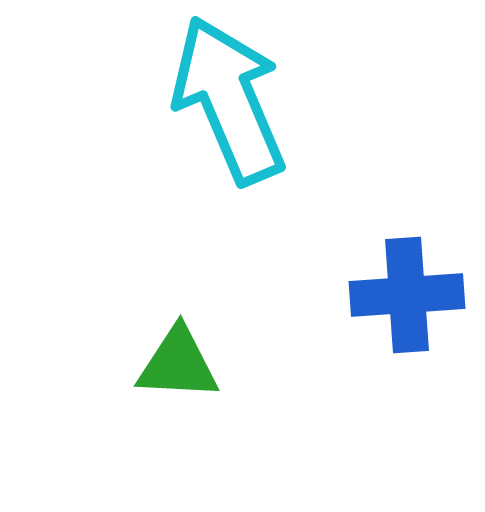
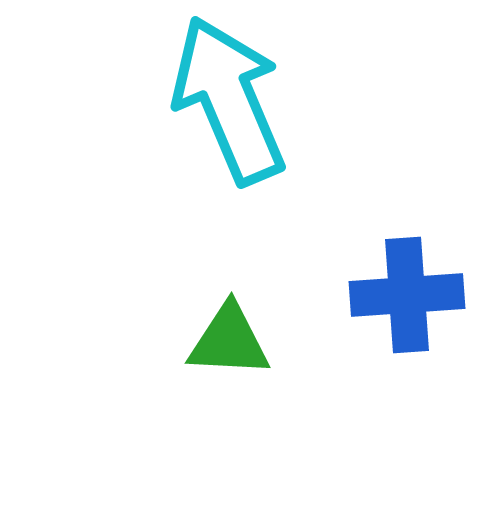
green triangle: moved 51 px right, 23 px up
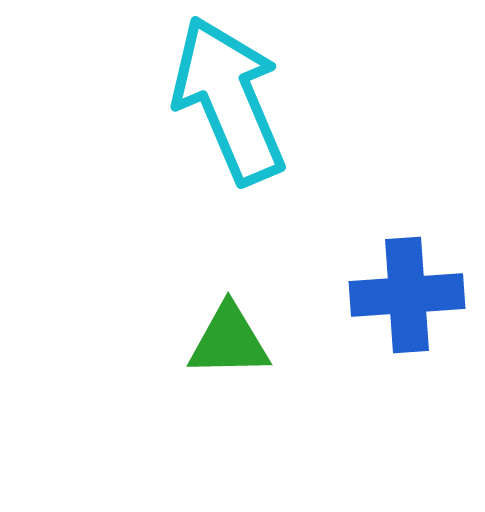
green triangle: rotated 4 degrees counterclockwise
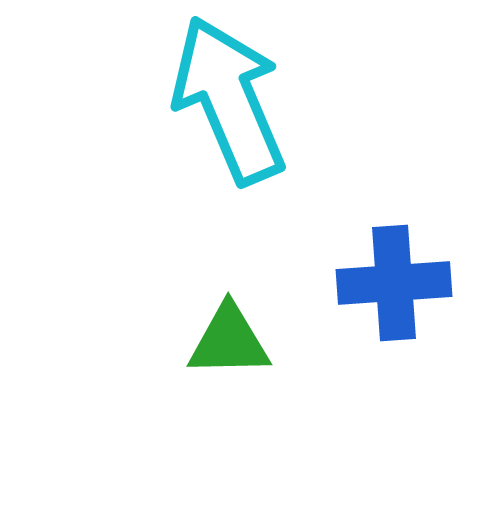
blue cross: moved 13 px left, 12 px up
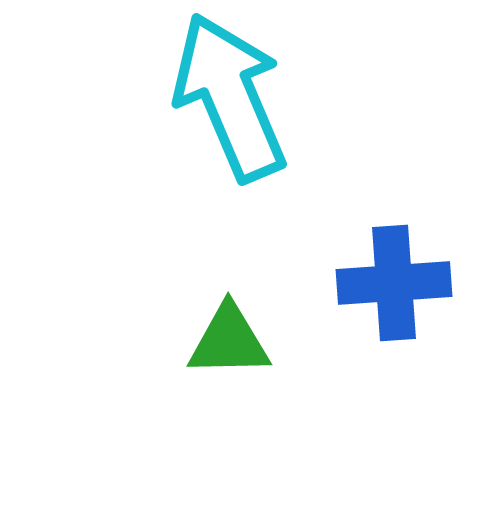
cyan arrow: moved 1 px right, 3 px up
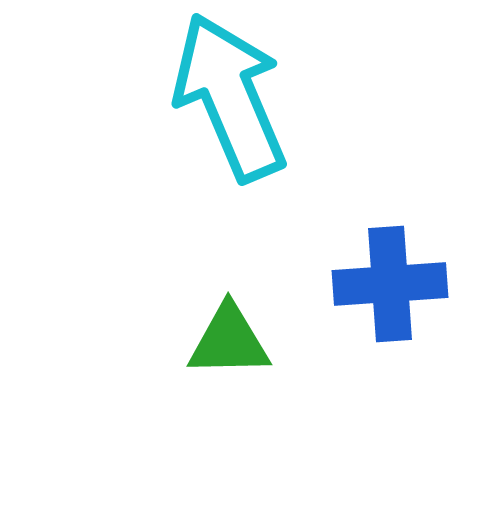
blue cross: moved 4 px left, 1 px down
